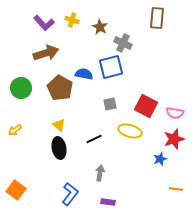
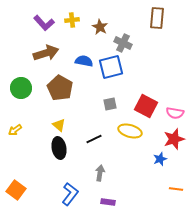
yellow cross: rotated 24 degrees counterclockwise
blue semicircle: moved 13 px up
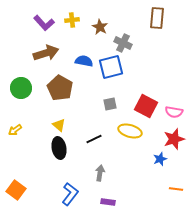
pink semicircle: moved 1 px left, 1 px up
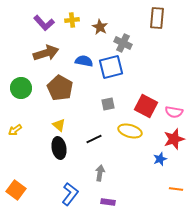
gray square: moved 2 px left
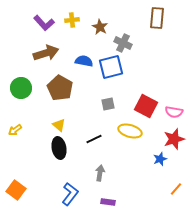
orange line: rotated 56 degrees counterclockwise
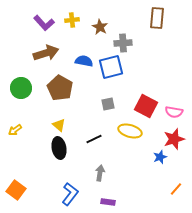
gray cross: rotated 30 degrees counterclockwise
blue star: moved 2 px up
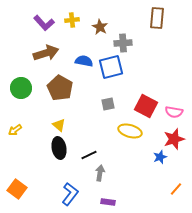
black line: moved 5 px left, 16 px down
orange square: moved 1 px right, 1 px up
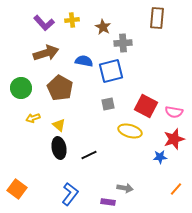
brown star: moved 3 px right
blue square: moved 4 px down
yellow arrow: moved 18 px right, 12 px up; rotated 16 degrees clockwise
blue star: rotated 16 degrees clockwise
gray arrow: moved 25 px right, 15 px down; rotated 91 degrees clockwise
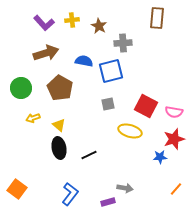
brown star: moved 4 px left, 1 px up
purple rectangle: rotated 24 degrees counterclockwise
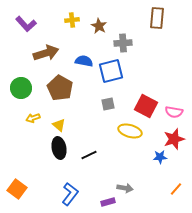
purple L-shape: moved 18 px left, 1 px down
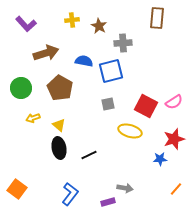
pink semicircle: moved 10 px up; rotated 42 degrees counterclockwise
blue star: moved 2 px down
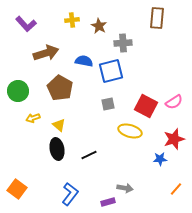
green circle: moved 3 px left, 3 px down
black ellipse: moved 2 px left, 1 px down
